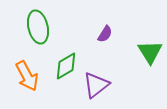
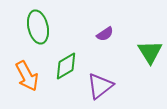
purple semicircle: rotated 24 degrees clockwise
purple triangle: moved 4 px right, 1 px down
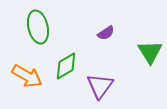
purple semicircle: moved 1 px right, 1 px up
orange arrow: rotated 32 degrees counterclockwise
purple triangle: rotated 16 degrees counterclockwise
